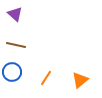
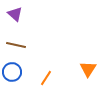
orange triangle: moved 8 px right, 11 px up; rotated 18 degrees counterclockwise
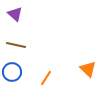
orange triangle: rotated 18 degrees counterclockwise
